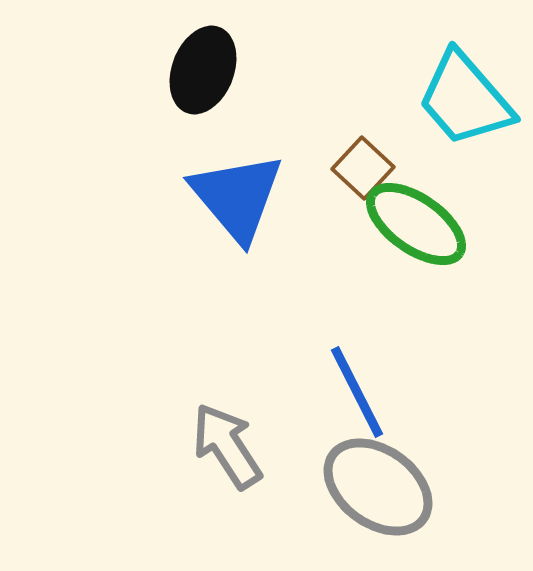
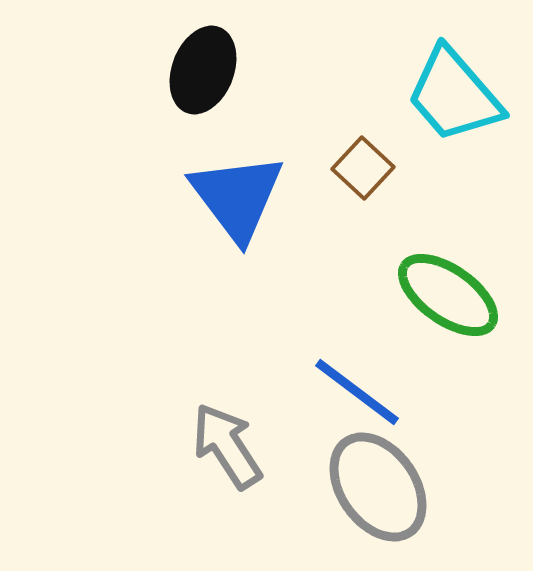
cyan trapezoid: moved 11 px left, 4 px up
blue triangle: rotated 3 degrees clockwise
green ellipse: moved 32 px right, 71 px down
blue line: rotated 26 degrees counterclockwise
gray ellipse: rotated 19 degrees clockwise
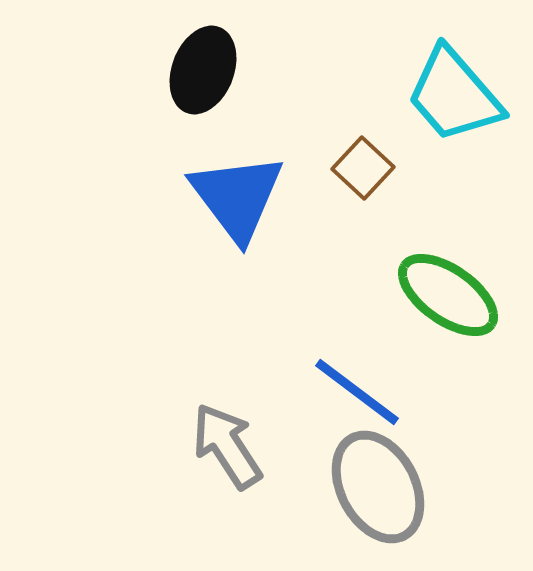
gray ellipse: rotated 7 degrees clockwise
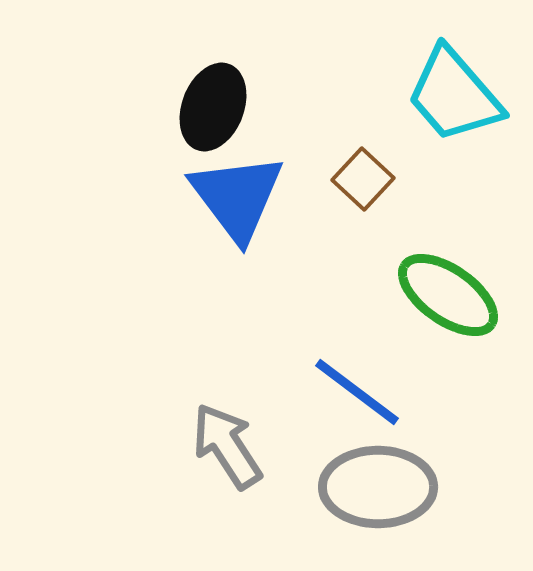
black ellipse: moved 10 px right, 37 px down
brown square: moved 11 px down
gray ellipse: rotated 62 degrees counterclockwise
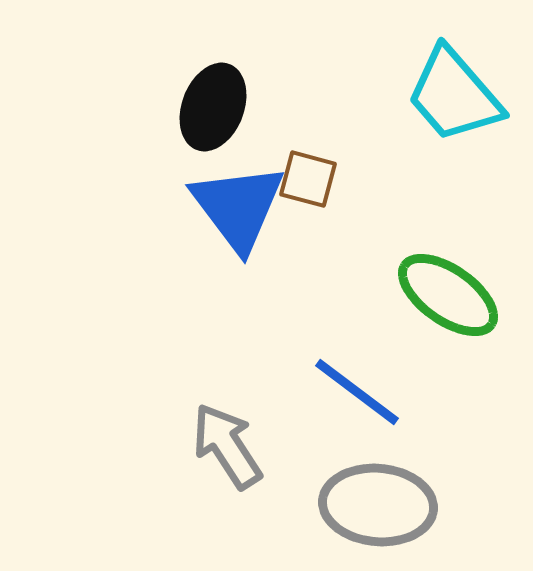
brown square: moved 55 px left; rotated 28 degrees counterclockwise
blue triangle: moved 1 px right, 10 px down
gray ellipse: moved 18 px down; rotated 5 degrees clockwise
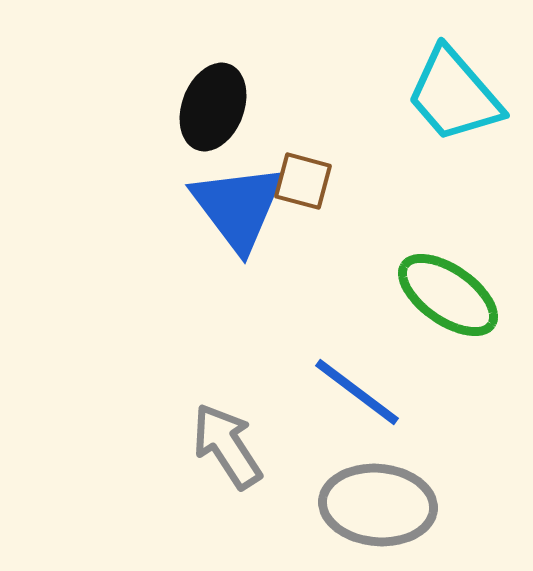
brown square: moved 5 px left, 2 px down
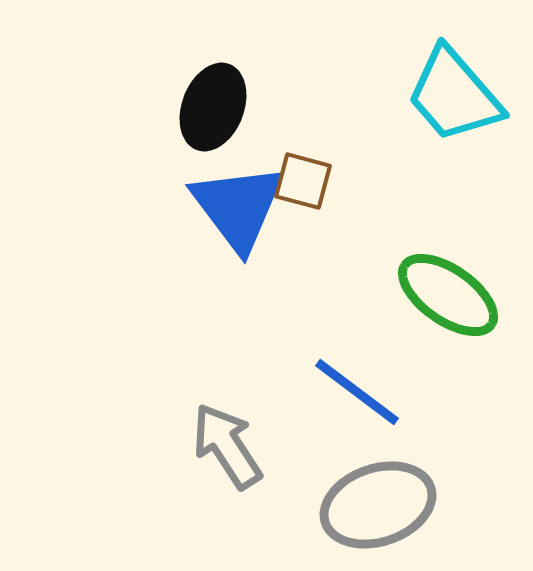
gray ellipse: rotated 24 degrees counterclockwise
